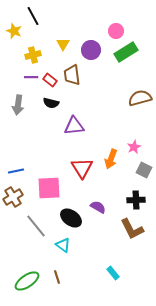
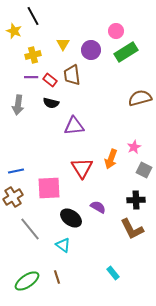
gray line: moved 6 px left, 3 px down
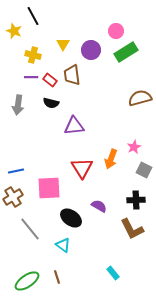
yellow cross: rotated 28 degrees clockwise
purple semicircle: moved 1 px right, 1 px up
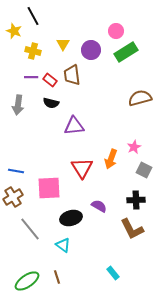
yellow cross: moved 4 px up
blue line: rotated 21 degrees clockwise
black ellipse: rotated 50 degrees counterclockwise
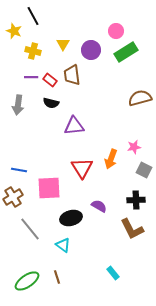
pink star: rotated 16 degrees clockwise
blue line: moved 3 px right, 1 px up
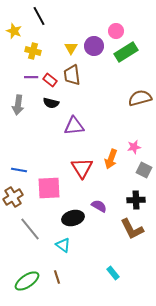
black line: moved 6 px right
yellow triangle: moved 8 px right, 4 px down
purple circle: moved 3 px right, 4 px up
black ellipse: moved 2 px right
